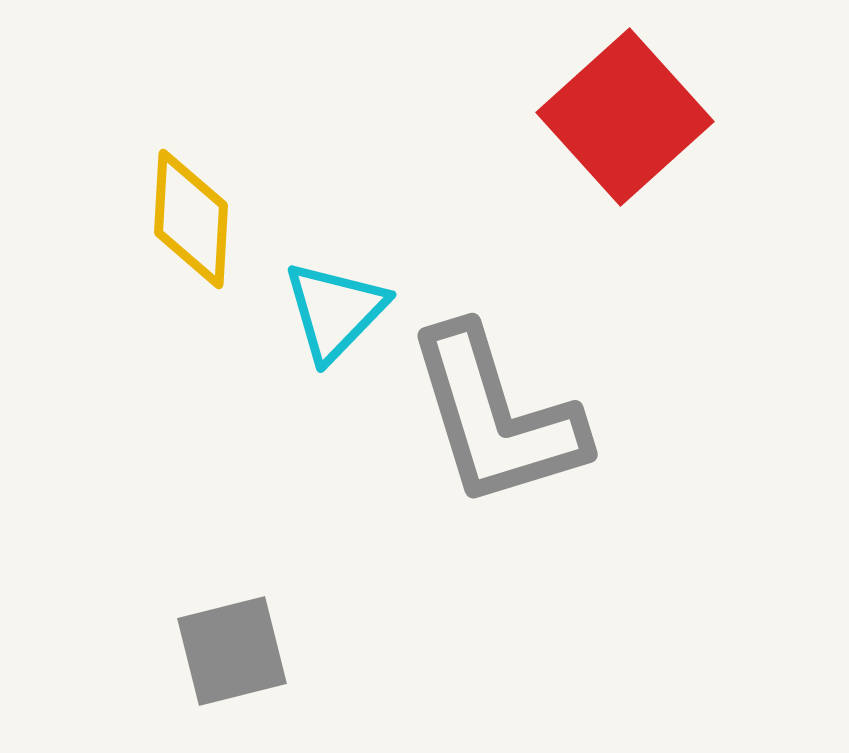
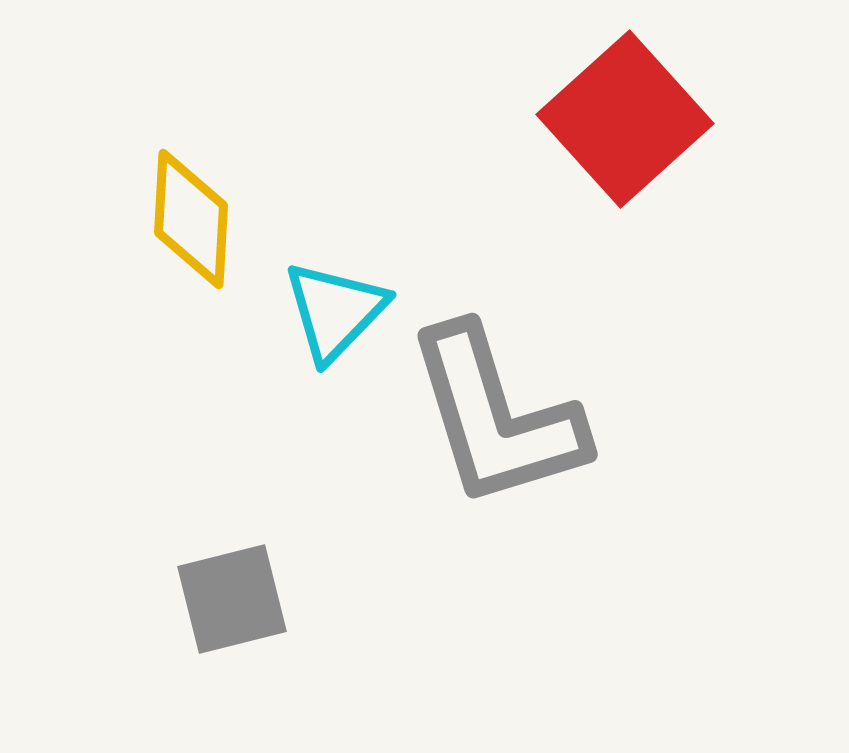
red square: moved 2 px down
gray square: moved 52 px up
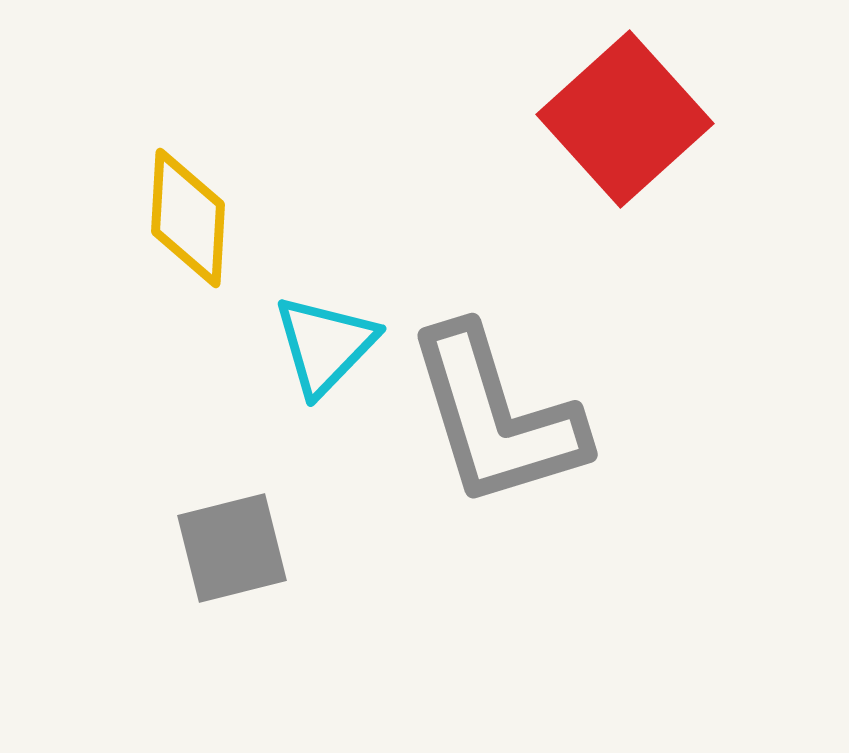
yellow diamond: moved 3 px left, 1 px up
cyan triangle: moved 10 px left, 34 px down
gray square: moved 51 px up
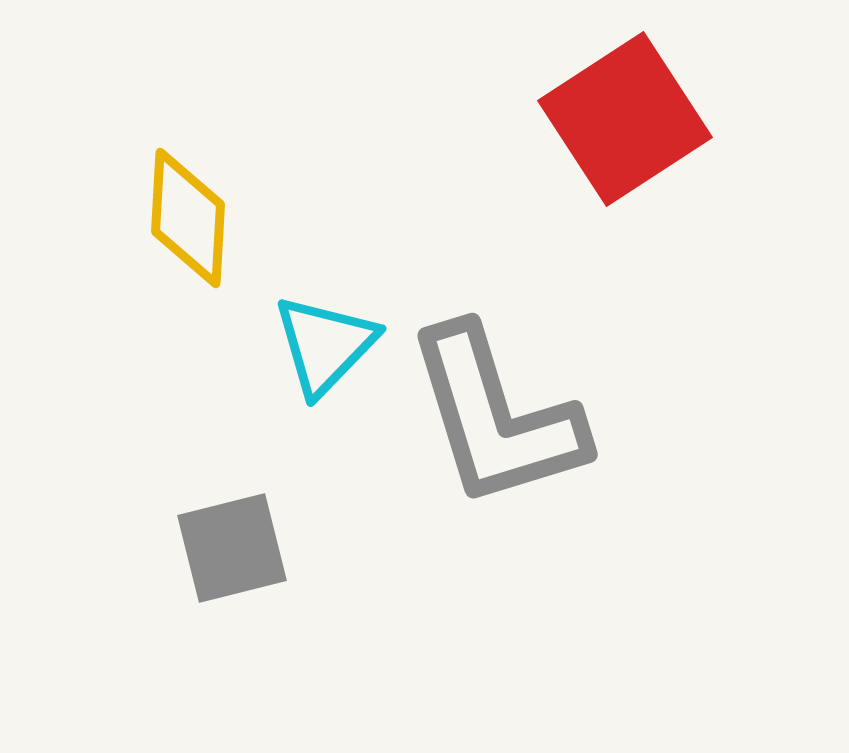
red square: rotated 9 degrees clockwise
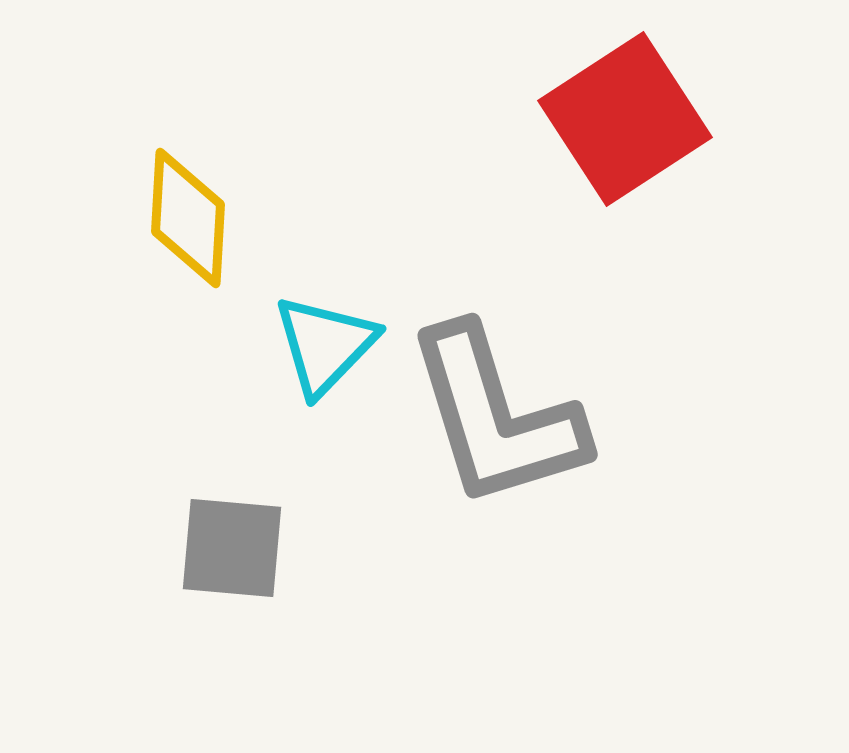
gray square: rotated 19 degrees clockwise
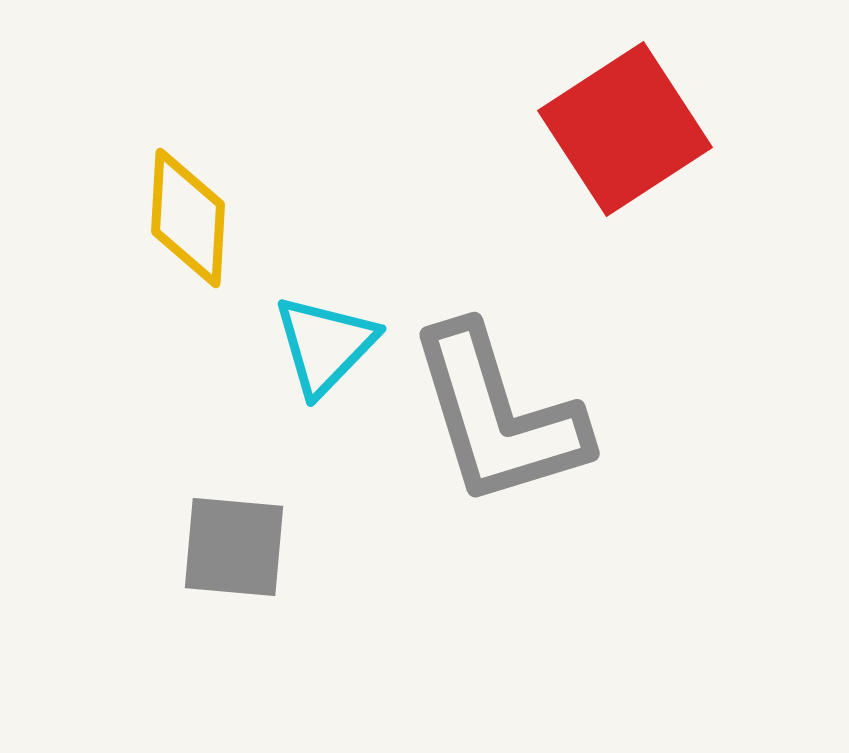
red square: moved 10 px down
gray L-shape: moved 2 px right, 1 px up
gray square: moved 2 px right, 1 px up
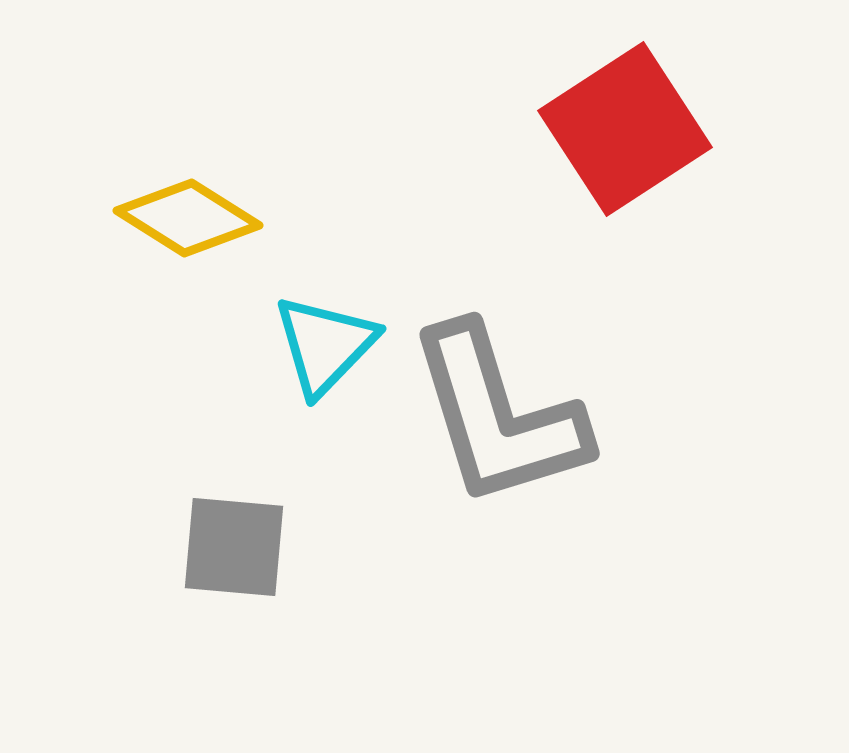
yellow diamond: rotated 61 degrees counterclockwise
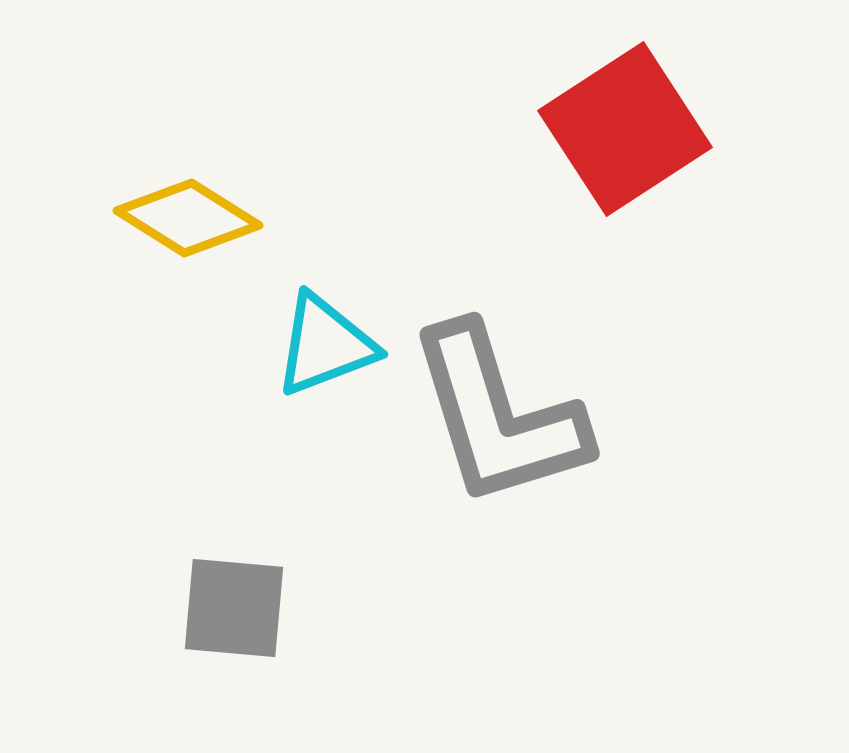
cyan triangle: rotated 25 degrees clockwise
gray square: moved 61 px down
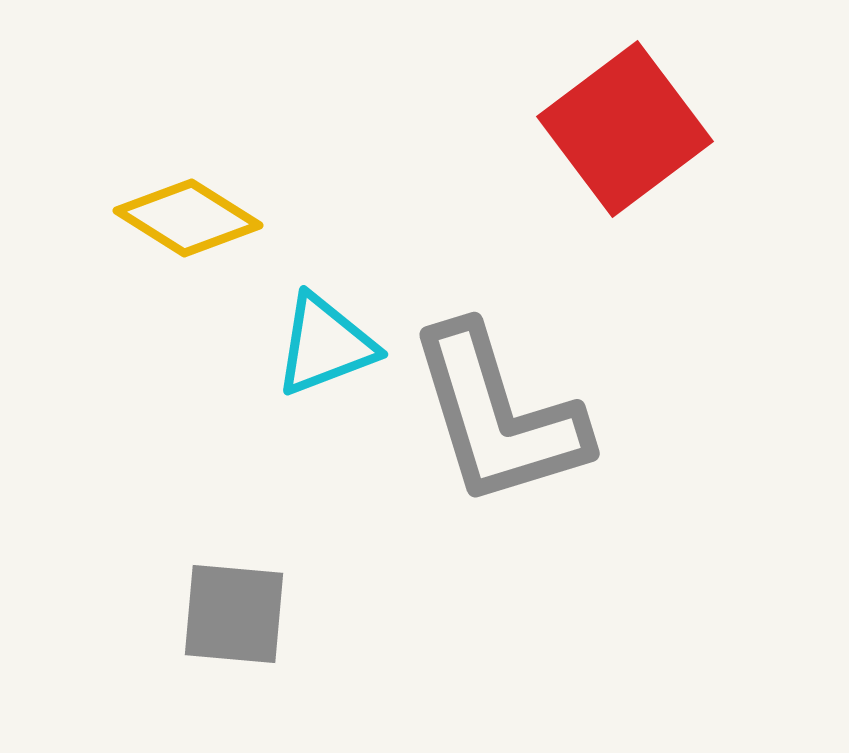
red square: rotated 4 degrees counterclockwise
gray square: moved 6 px down
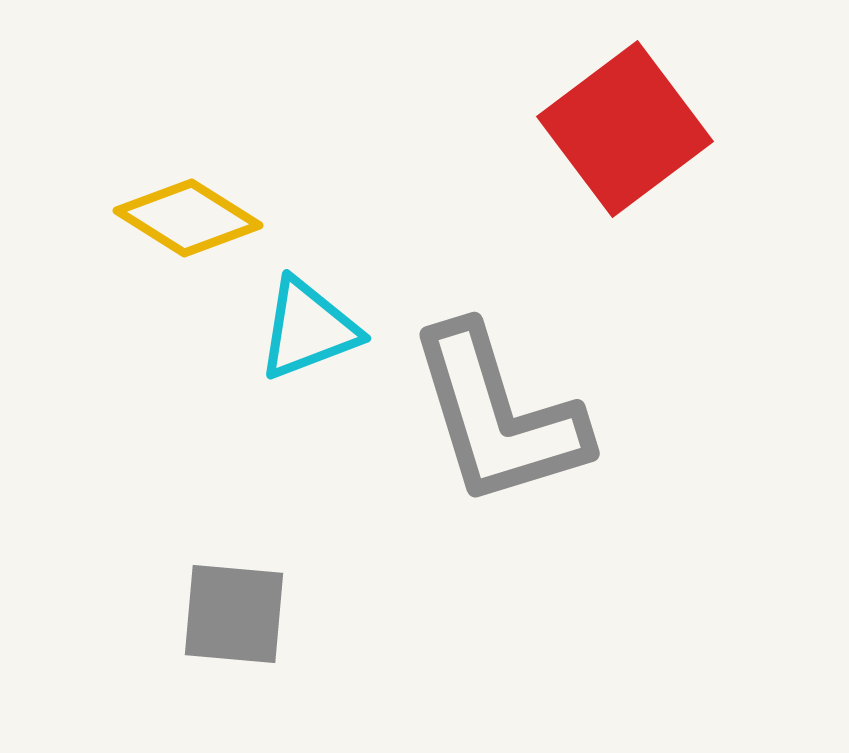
cyan triangle: moved 17 px left, 16 px up
